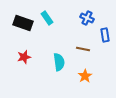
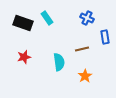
blue rectangle: moved 2 px down
brown line: moved 1 px left; rotated 24 degrees counterclockwise
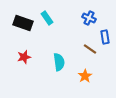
blue cross: moved 2 px right
brown line: moved 8 px right; rotated 48 degrees clockwise
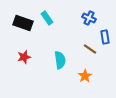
cyan semicircle: moved 1 px right, 2 px up
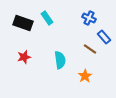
blue rectangle: moved 1 px left; rotated 32 degrees counterclockwise
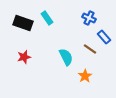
cyan semicircle: moved 6 px right, 3 px up; rotated 18 degrees counterclockwise
